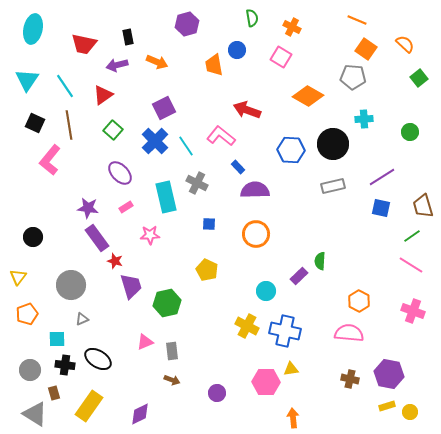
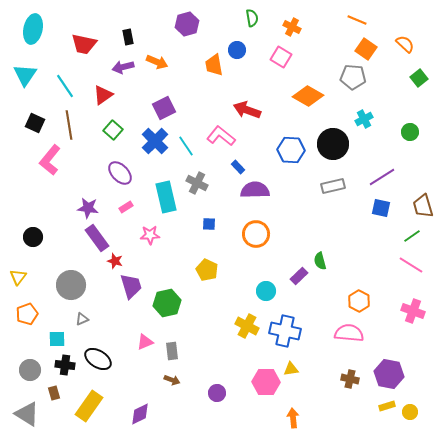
purple arrow at (117, 65): moved 6 px right, 2 px down
cyan triangle at (27, 80): moved 2 px left, 5 px up
cyan cross at (364, 119): rotated 24 degrees counterclockwise
green semicircle at (320, 261): rotated 18 degrees counterclockwise
gray triangle at (35, 414): moved 8 px left
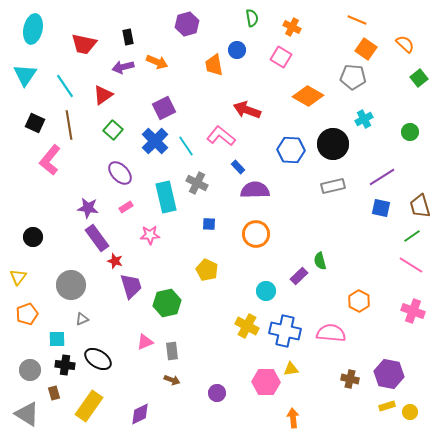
brown trapezoid at (423, 206): moved 3 px left
pink semicircle at (349, 333): moved 18 px left
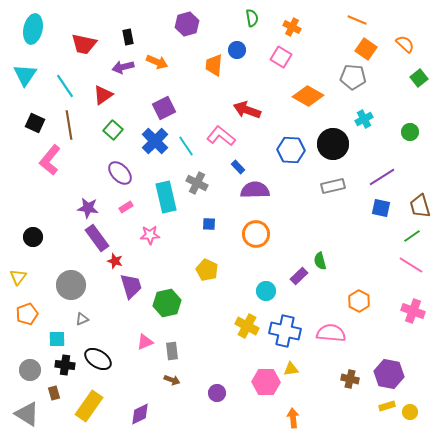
orange trapezoid at (214, 65): rotated 15 degrees clockwise
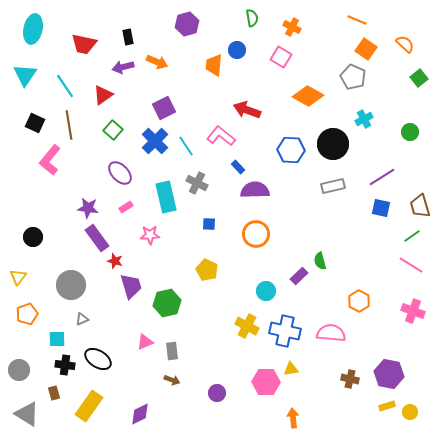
gray pentagon at (353, 77): rotated 20 degrees clockwise
gray circle at (30, 370): moved 11 px left
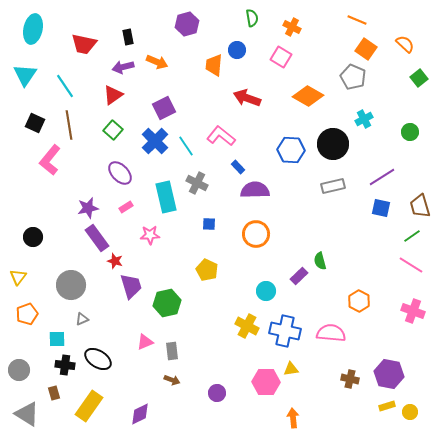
red triangle at (103, 95): moved 10 px right
red arrow at (247, 110): moved 12 px up
purple star at (88, 208): rotated 20 degrees counterclockwise
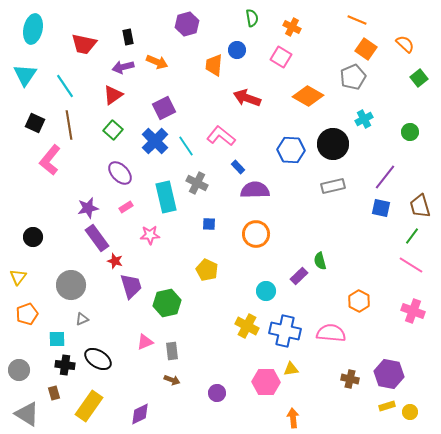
gray pentagon at (353, 77): rotated 25 degrees clockwise
purple line at (382, 177): moved 3 px right; rotated 20 degrees counterclockwise
green line at (412, 236): rotated 18 degrees counterclockwise
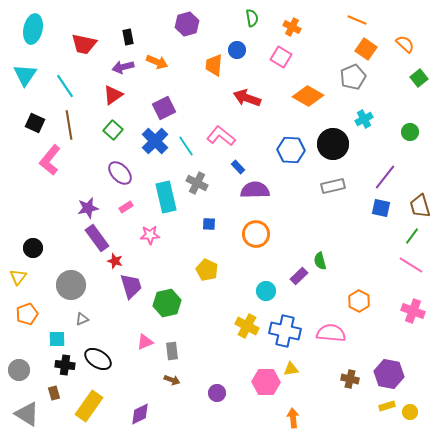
black circle at (33, 237): moved 11 px down
